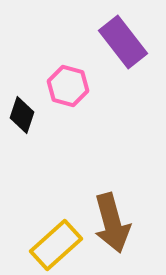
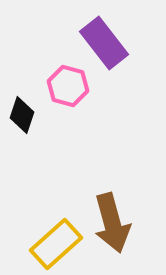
purple rectangle: moved 19 px left, 1 px down
yellow rectangle: moved 1 px up
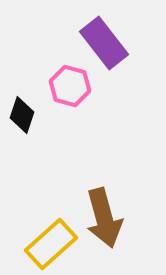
pink hexagon: moved 2 px right
brown arrow: moved 8 px left, 5 px up
yellow rectangle: moved 5 px left
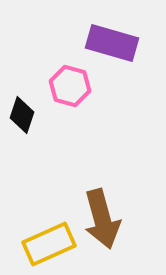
purple rectangle: moved 8 px right; rotated 36 degrees counterclockwise
brown arrow: moved 2 px left, 1 px down
yellow rectangle: moved 2 px left; rotated 18 degrees clockwise
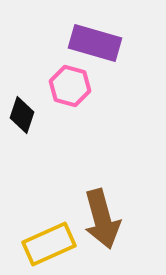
purple rectangle: moved 17 px left
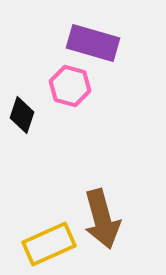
purple rectangle: moved 2 px left
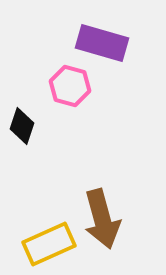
purple rectangle: moved 9 px right
black diamond: moved 11 px down
